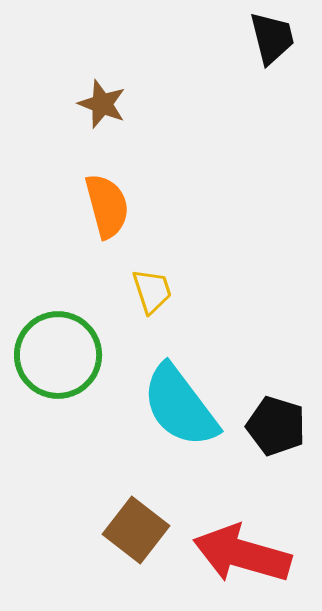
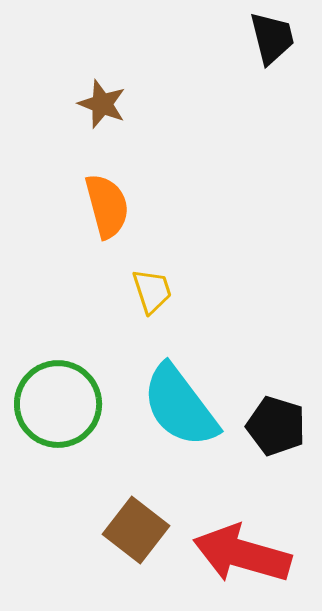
green circle: moved 49 px down
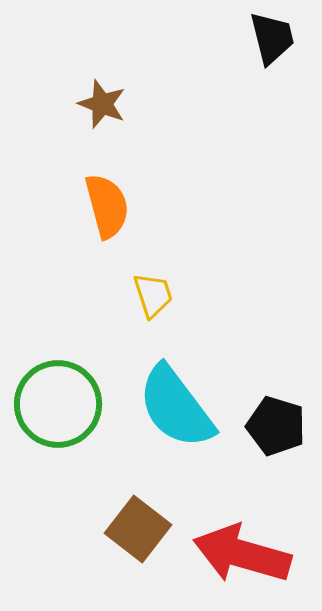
yellow trapezoid: moved 1 px right, 4 px down
cyan semicircle: moved 4 px left, 1 px down
brown square: moved 2 px right, 1 px up
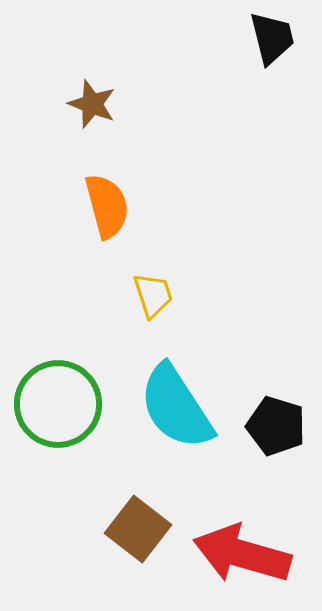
brown star: moved 10 px left
cyan semicircle: rotated 4 degrees clockwise
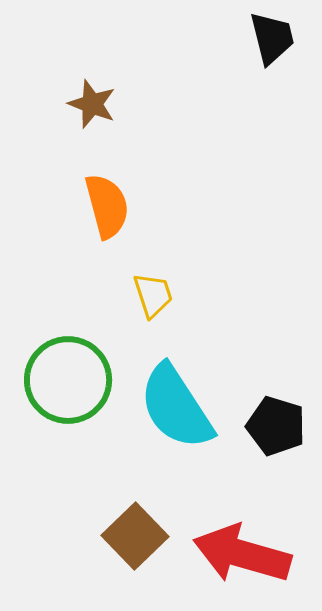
green circle: moved 10 px right, 24 px up
brown square: moved 3 px left, 7 px down; rotated 8 degrees clockwise
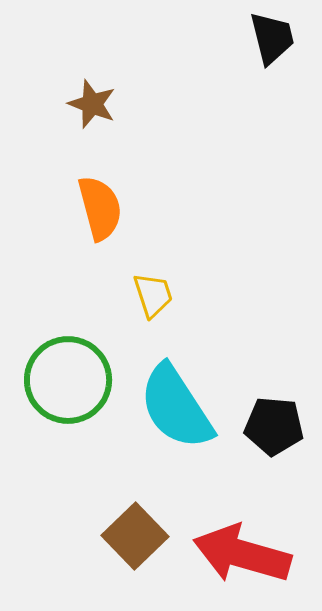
orange semicircle: moved 7 px left, 2 px down
black pentagon: moved 2 px left; rotated 12 degrees counterclockwise
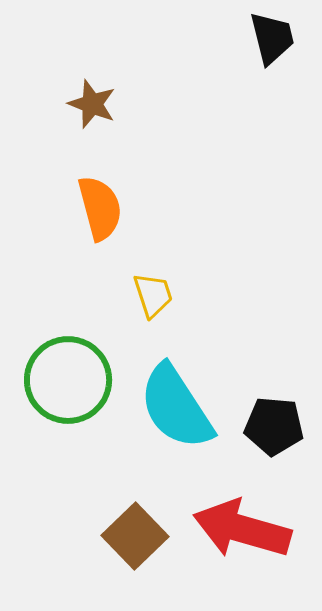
red arrow: moved 25 px up
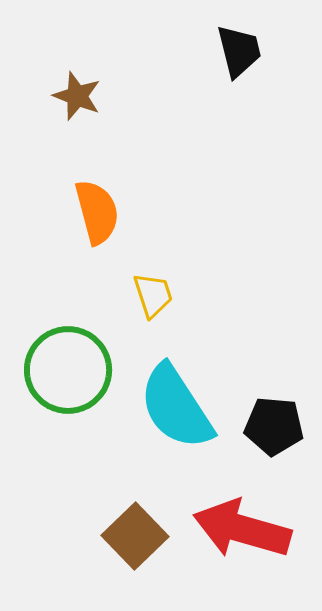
black trapezoid: moved 33 px left, 13 px down
brown star: moved 15 px left, 8 px up
orange semicircle: moved 3 px left, 4 px down
green circle: moved 10 px up
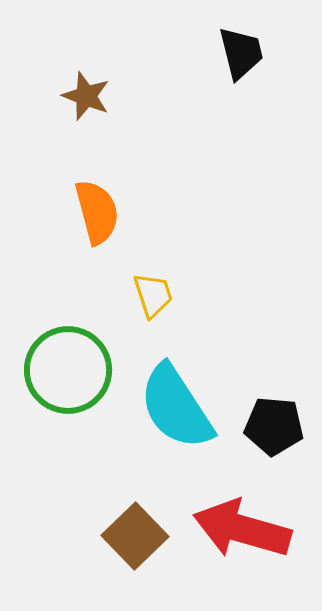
black trapezoid: moved 2 px right, 2 px down
brown star: moved 9 px right
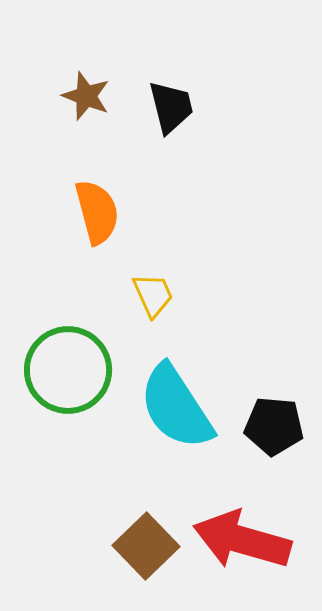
black trapezoid: moved 70 px left, 54 px down
yellow trapezoid: rotated 6 degrees counterclockwise
red arrow: moved 11 px down
brown square: moved 11 px right, 10 px down
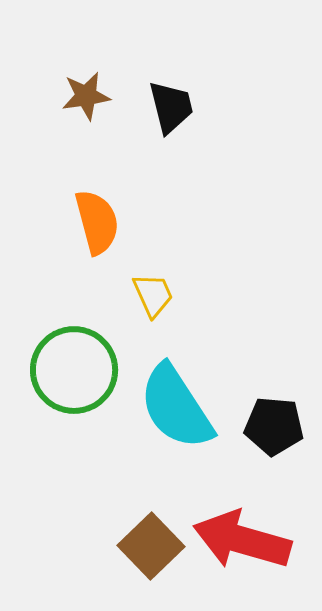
brown star: rotated 30 degrees counterclockwise
orange semicircle: moved 10 px down
green circle: moved 6 px right
brown square: moved 5 px right
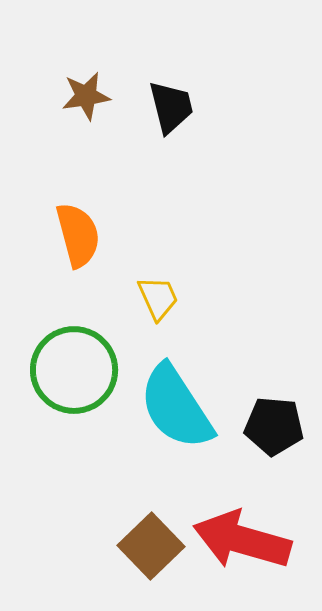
orange semicircle: moved 19 px left, 13 px down
yellow trapezoid: moved 5 px right, 3 px down
